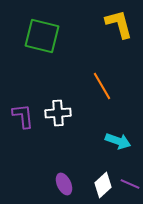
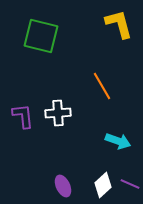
green square: moved 1 px left
purple ellipse: moved 1 px left, 2 px down
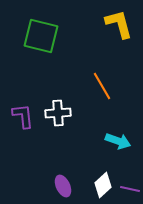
purple line: moved 5 px down; rotated 12 degrees counterclockwise
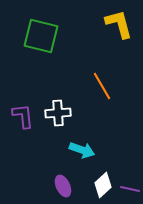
cyan arrow: moved 36 px left, 9 px down
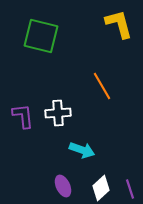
white diamond: moved 2 px left, 3 px down
purple line: rotated 60 degrees clockwise
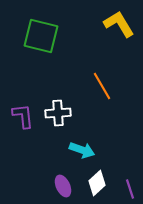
yellow L-shape: rotated 16 degrees counterclockwise
white diamond: moved 4 px left, 5 px up
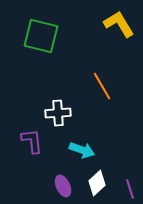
purple L-shape: moved 9 px right, 25 px down
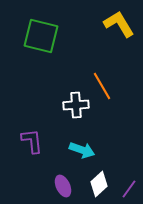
white cross: moved 18 px right, 8 px up
white diamond: moved 2 px right, 1 px down
purple line: moved 1 px left; rotated 54 degrees clockwise
